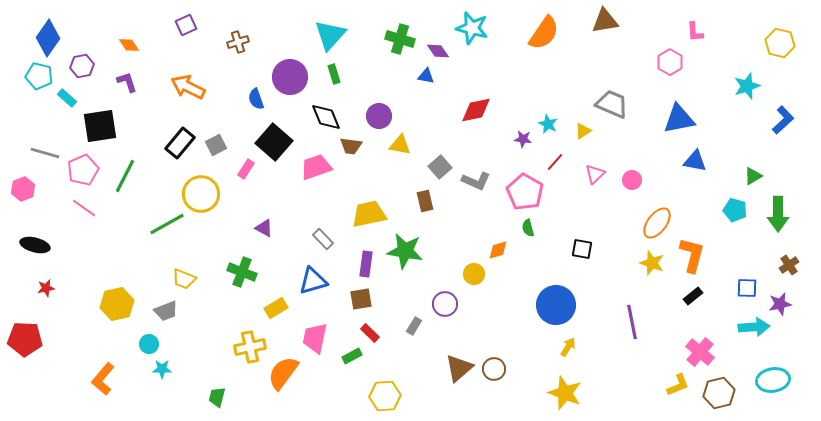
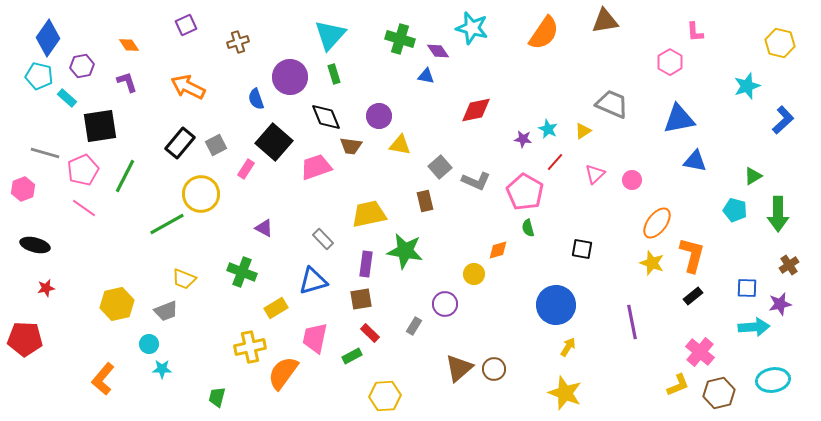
cyan star at (548, 124): moved 5 px down
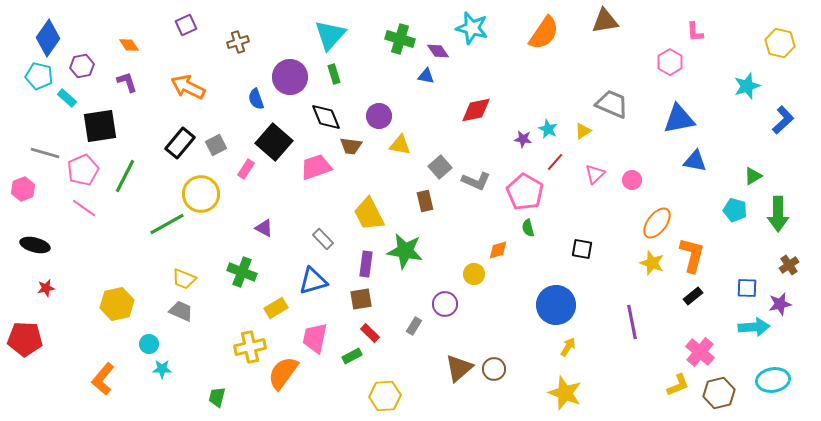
yellow trapezoid at (369, 214): rotated 105 degrees counterclockwise
gray trapezoid at (166, 311): moved 15 px right; rotated 135 degrees counterclockwise
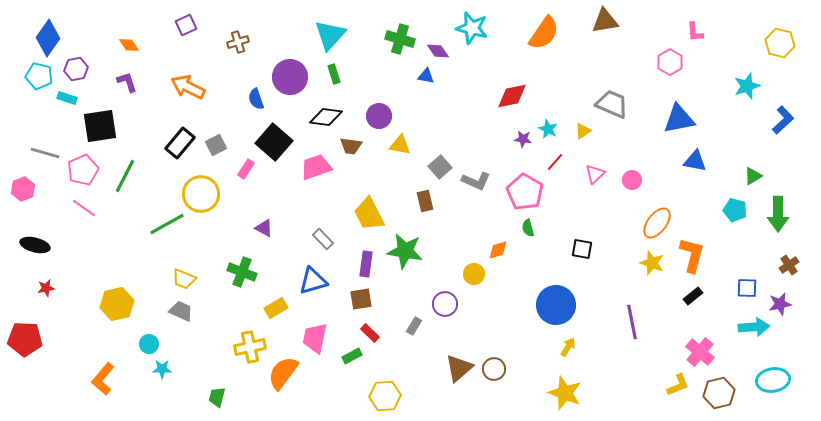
purple hexagon at (82, 66): moved 6 px left, 3 px down
cyan rectangle at (67, 98): rotated 24 degrees counterclockwise
red diamond at (476, 110): moved 36 px right, 14 px up
black diamond at (326, 117): rotated 60 degrees counterclockwise
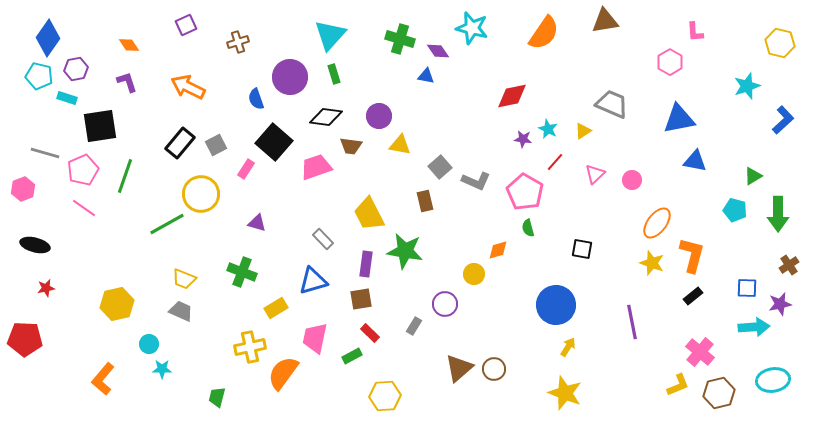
green line at (125, 176): rotated 8 degrees counterclockwise
purple triangle at (264, 228): moved 7 px left, 5 px up; rotated 12 degrees counterclockwise
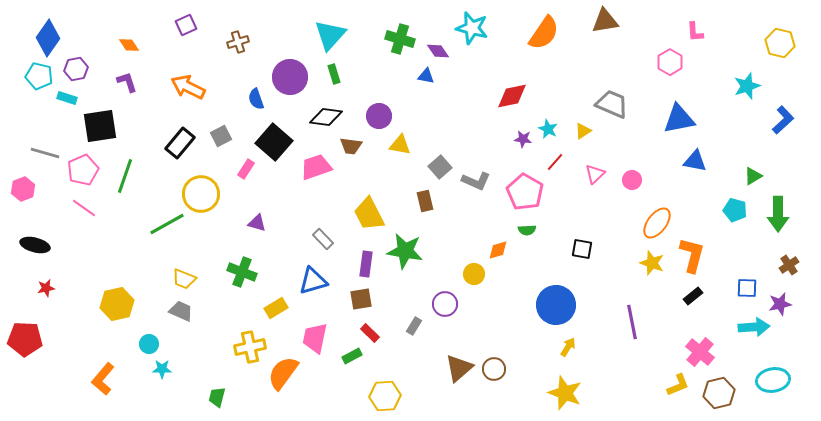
gray square at (216, 145): moved 5 px right, 9 px up
green semicircle at (528, 228): moved 1 px left, 2 px down; rotated 78 degrees counterclockwise
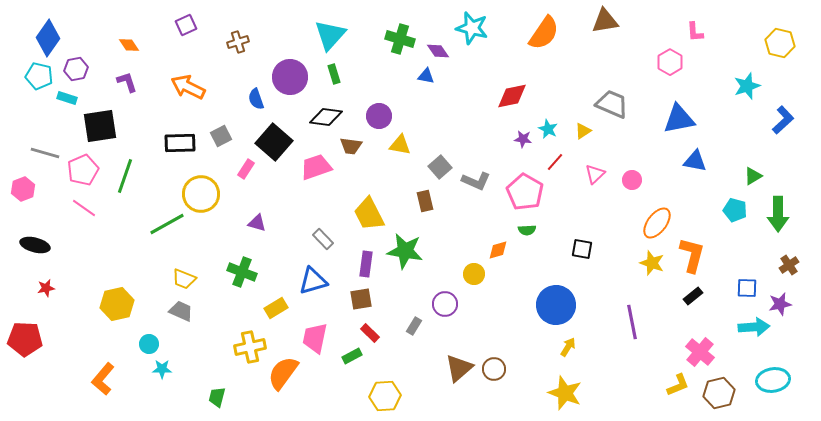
black rectangle at (180, 143): rotated 48 degrees clockwise
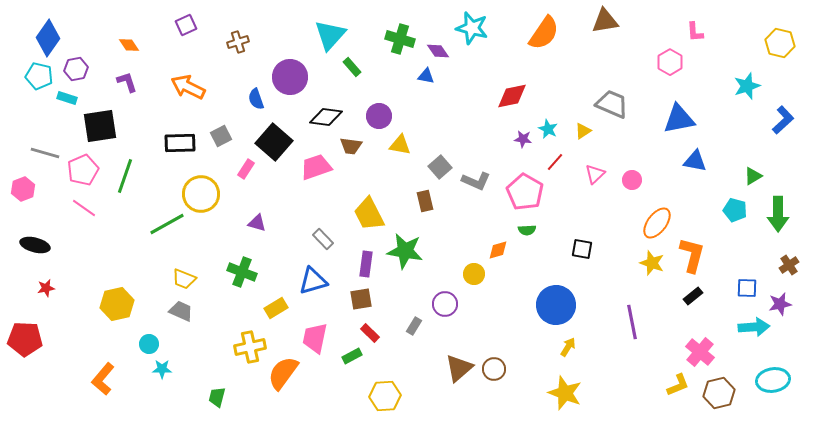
green rectangle at (334, 74): moved 18 px right, 7 px up; rotated 24 degrees counterclockwise
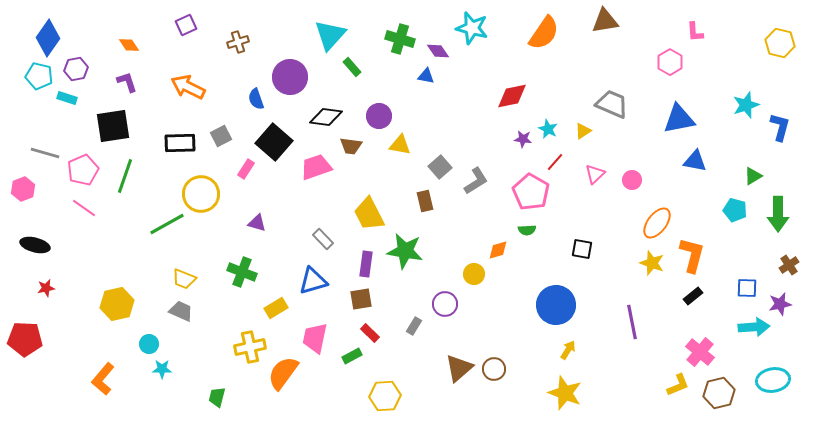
cyan star at (747, 86): moved 1 px left, 19 px down
blue L-shape at (783, 120): moved 3 px left, 7 px down; rotated 32 degrees counterclockwise
black square at (100, 126): moved 13 px right
gray L-shape at (476, 181): rotated 56 degrees counterclockwise
pink pentagon at (525, 192): moved 6 px right
yellow arrow at (568, 347): moved 3 px down
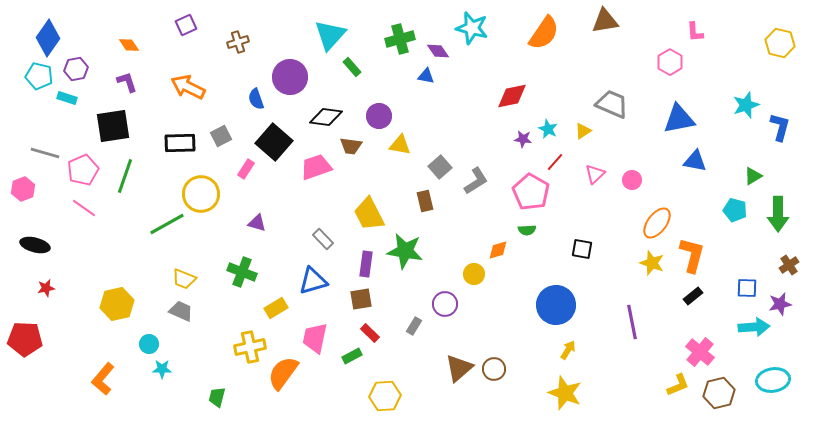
green cross at (400, 39): rotated 32 degrees counterclockwise
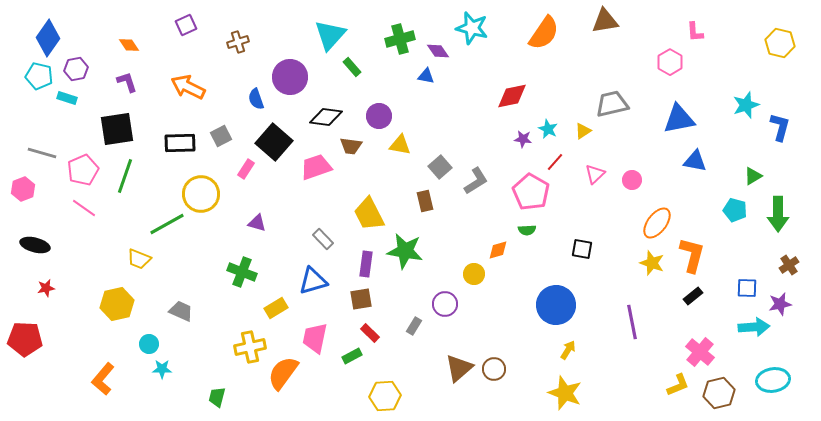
gray trapezoid at (612, 104): rotated 36 degrees counterclockwise
black square at (113, 126): moved 4 px right, 3 px down
gray line at (45, 153): moved 3 px left
yellow trapezoid at (184, 279): moved 45 px left, 20 px up
